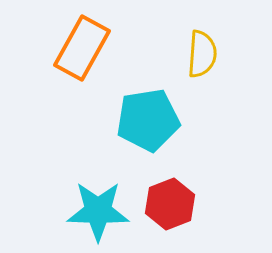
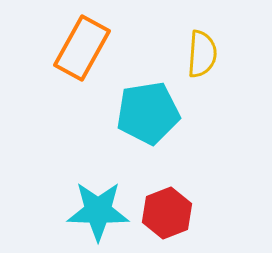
cyan pentagon: moved 7 px up
red hexagon: moved 3 px left, 9 px down
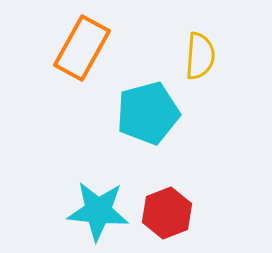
yellow semicircle: moved 2 px left, 2 px down
cyan pentagon: rotated 6 degrees counterclockwise
cyan star: rotated 4 degrees clockwise
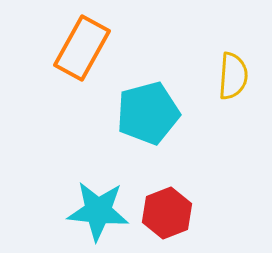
yellow semicircle: moved 33 px right, 20 px down
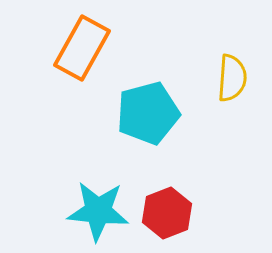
yellow semicircle: moved 1 px left, 2 px down
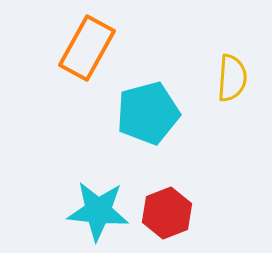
orange rectangle: moved 5 px right
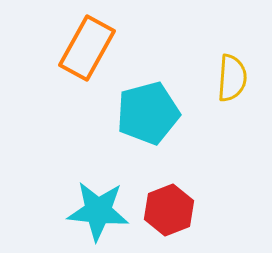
red hexagon: moved 2 px right, 3 px up
